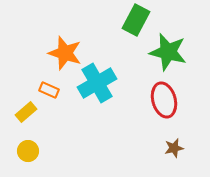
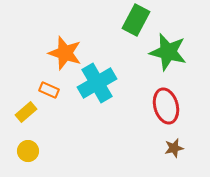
red ellipse: moved 2 px right, 6 px down
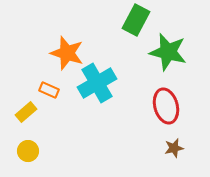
orange star: moved 2 px right
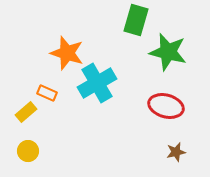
green rectangle: rotated 12 degrees counterclockwise
orange rectangle: moved 2 px left, 3 px down
red ellipse: rotated 60 degrees counterclockwise
brown star: moved 2 px right, 4 px down
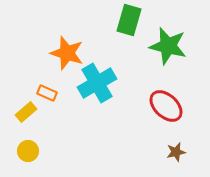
green rectangle: moved 7 px left
green star: moved 6 px up
red ellipse: rotated 28 degrees clockwise
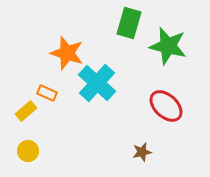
green rectangle: moved 3 px down
cyan cross: rotated 18 degrees counterclockwise
yellow rectangle: moved 1 px up
brown star: moved 34 px left
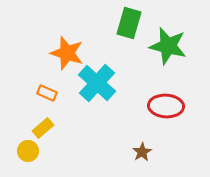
red ellipse: rotated 40 degrees counterclockwise
yellow rectangle: moved 17 px right, 17 px down
brown star: rotated 18 degrees counterclockwise
